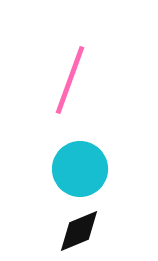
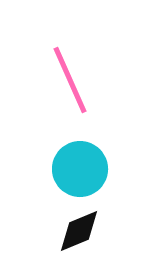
pink line: rotated 44 degrees counterclockwise
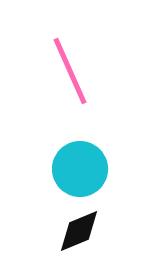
pink line: moved 9 px up
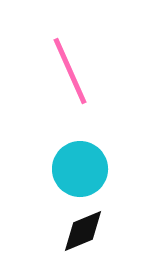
black diamond: moved 4 px right
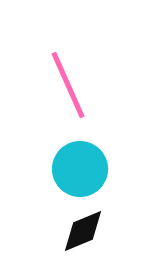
pink line: moved 2 px left, 14 px down
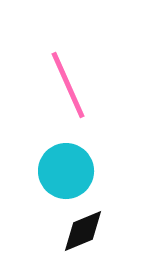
cyan circle: moved 14 px left, 2 px down
